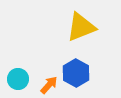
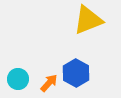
yellow triangle: moved 7 px right, 7 px up
orange arrow: moved 2 px up
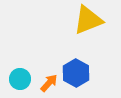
cyan circle: moved 2 px right
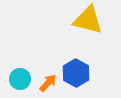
yellow triangle: rotated 36 degrees clockwise
orange arrow: moved 1 px left
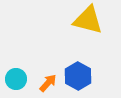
blue hexagon: moved 2 px right, 3 px down
cyan circle: moved 4 px left
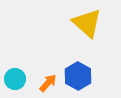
yellow triangle: moved 1 px left, 3 px down; rotated 28 degrees clockwise
cyan circle: moved 1 px left
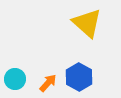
blue hexagon: moved 1 px right, 1 px down
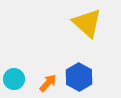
cyan circle: moved 1 px left
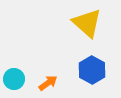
blue hexagon: moved 13 px right, 7 px up
orange arrow: rotated 12 degrees clockwise
